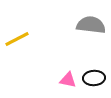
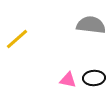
yellow line: rotated 15 degrees counterclockwise
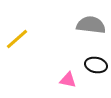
black ellipse: moved 2 px right, 13 px up; rotated 15 degrees clockwise
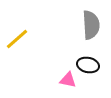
gray semicircle: rotated 80 degrees clockwise
black ellipse: moved 8 px left
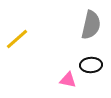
gray semicircle: rotated 16 degrees clockwise
black ellipse: moved 3 px right; rotated 15 degrees counterclockwise
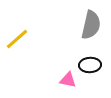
black ellipse: moved 1 px left
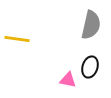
yellow line: rotated 50 degrees clockwise
black ellipse: moved 2 px down; rotated 70 degrees counterclockwise
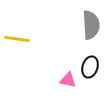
gray semicircle: rotated 16 degrees counterclockwise
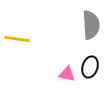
pink triangle: moved 1 px left, 6 px up
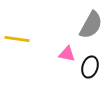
gray semicircle: rotated 32 degrees clockwise
pink triangle: moved 20 px up
